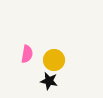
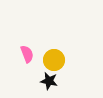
pink semicircle: rotated 30 degrees counterclockwise
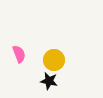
pink semicircle: moved 8 px left
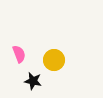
black star: moved 16 px left
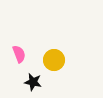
black star: moved 1 px down
